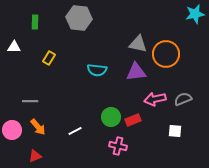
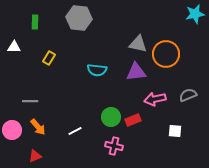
gray semicircle: moved 5 px right, 4 px up
pink cross: moved 4 px left
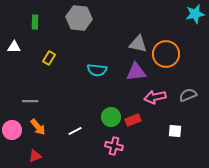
pink arrow: moved 2 px up
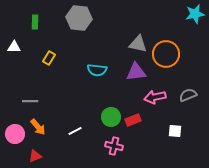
pink circle: moved 3 px right, 4 px down
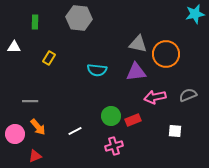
green circle: moved 1 px up
pink cross: rotated 30 degrees counterclockwise
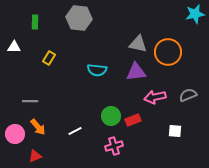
orange circle: moved 2 px right, 2 px up
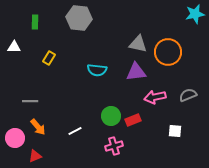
pink circle: moved 4 px down
